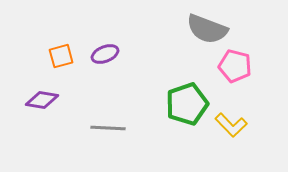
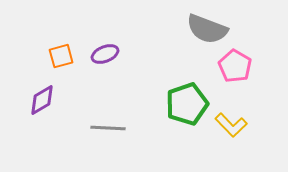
pink pentagon: rotated 16 degrees clockwise
purple diamond: rotated 40 degrees counterclockwise
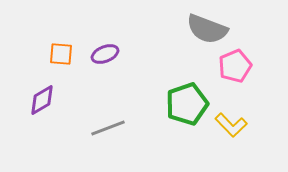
orange square: moved 2 px up; rotated 20 degrees clockwise
pink pentagon: rotated 20 degrees clockwise
gray line: rotated 24 degrees counterclockwise
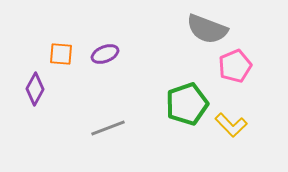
purple diamond: moved 7 px left, 11 px up; rotated 32 degrees counterclockwise
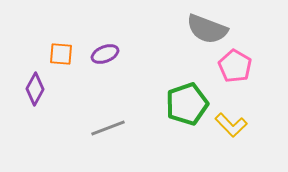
pink pentagon: rotated 20 degrees counterclockwise
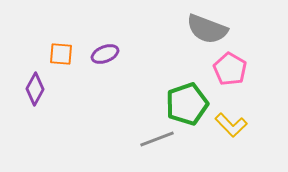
pink pentagon: moved 5 px left, 3 px down
gray line: moved 49 px right, 11 px down
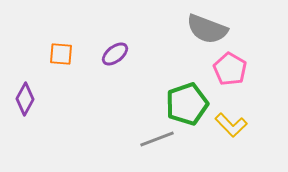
purple ellipse: moved 10 px right; rotated 16 degrees counterclockwise
purple diamond: moved 10 px left, 10 px down
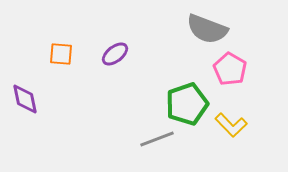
purple diamond: rotated 40 degrees counterclockwise
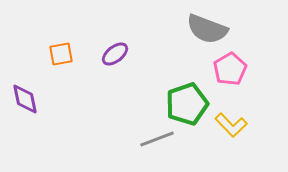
orange square: rotated 15 degrees counterclockwise
pink pentagon: rotated 12 degrees clockwise
